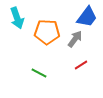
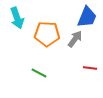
blue trapezoid: rotated 15 degrees counterclockwise
orange pentagon: moved 2 px down
red line: moved 9 px right, 3 px down; rotated 40 degrees clockwise
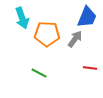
cyan arrow: moved 5 px right
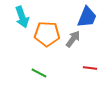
cyan arrow: moved 1 px up
gray arrow: moved 2 px left
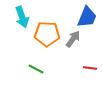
green line: moved 3 px left, 4 px up
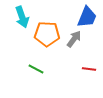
gray arrow: moved 1 px right
red line: moved 1 px left, 1 px down
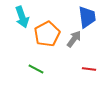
blue trapezoid: rotated 30 degrees counterclockwise
orange pentagon: rotated 30 degrees counterclockwise
